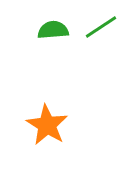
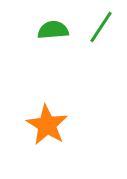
green line: rotated 24 degrees counterclockwise
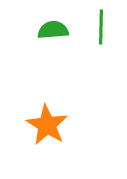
green line: rotated 32 degrees counterclockwise
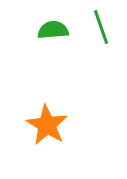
green line: rotated 20 degrees counterclockwise
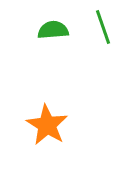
green line: moved 2 px right
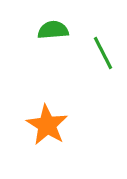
green line: moved 26 px down; rotated 8 degrees counterclockwise
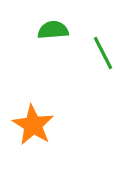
orange star: moved 14 px left
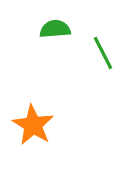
green semicircle: moved 2 px right, 1 px up
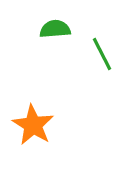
green line: moved 1 px left, 1 px down
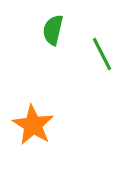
green semicircle: moved 2 px left, 1 px down; rotated 72 degrees counterclockwise
